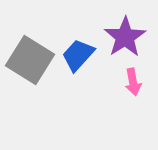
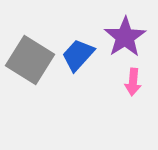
pink arrow: rotated 16 degrees clockwise
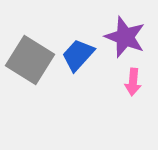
purple star: rotated 18 degrees counterclockwise
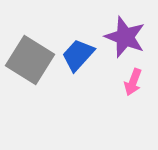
pink arrow: rotated 16 degrees clockwise
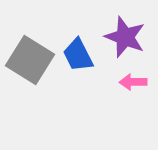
blue trapezoid: rotated 69 degrees counterclockwise
pink arrow: rotated 68 degrees clockwise
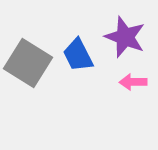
gray square: moved 2 px left, 3 px down
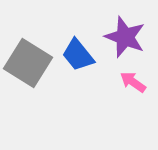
blue trapezoid: rotated 12 degrees counterclockwise
pink arrow: rotated 36 degrees clockwise
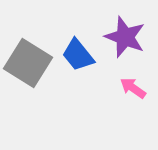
pink arrow: moved 6 px down
